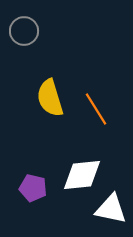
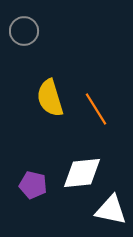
white diamond: moved 2 px up
purple pentagon: moved 3 px up
white triangle: moved 1 px down
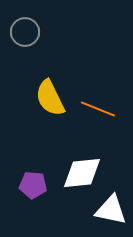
gray circle: moved 1 px right, 1 px down
yellow semicircle: rotated 9 degrees counterclockwise
orange line: moved 2 px right; rotated 36 degrees counterclockwise
purple pentagon: rotated 8 degrees counterclockwise
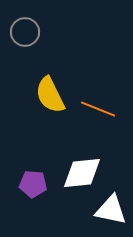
yellow semicircle: moved 3 px up
purple pentagon: moved 1 px up
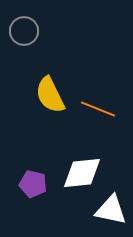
gray circle: moved 1 px left, 1 px up
purple pentagon: rotated 8 degrees clockwise
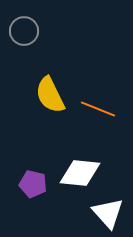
white diamond: moved 2 px left; rotated 12 degrees clockwise
white triangle: moved 3 px left, 3 px down; rotated 36 degrees clockwise
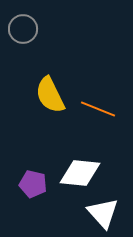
gray circle: moved 1 px left, 2 px up
white triangle: moved 5 px left
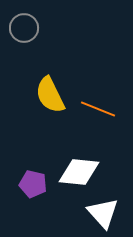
gray circle: moved 1 px right, 1 px up
white diamond: moved 1 px left, 1 px up
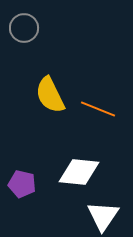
purple pentagon: moved 11 px left
white triangle: moved 3 px down; rotated 16 degrees clockwise
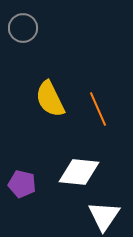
gray circle: moved 1 px left
yellow semicircle: moved 4 px down
orange line: rotated 44 degrees clockwise
white triangle: moved 1 px right
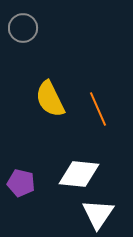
white diamond: moved 2 px down
purple pentagon: moved 1 px left, 1 px up
white triangle: moved 6 px left, 2 px up
